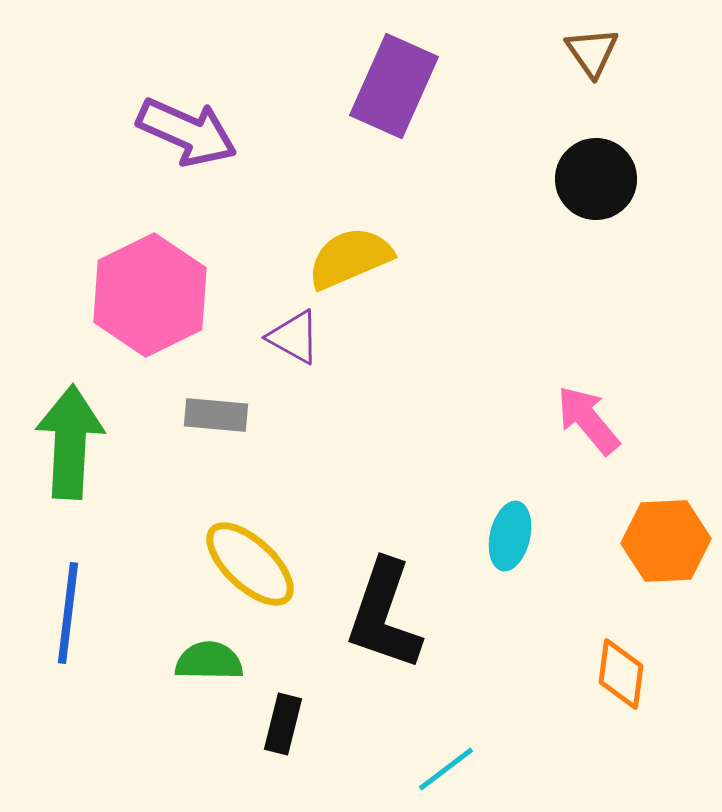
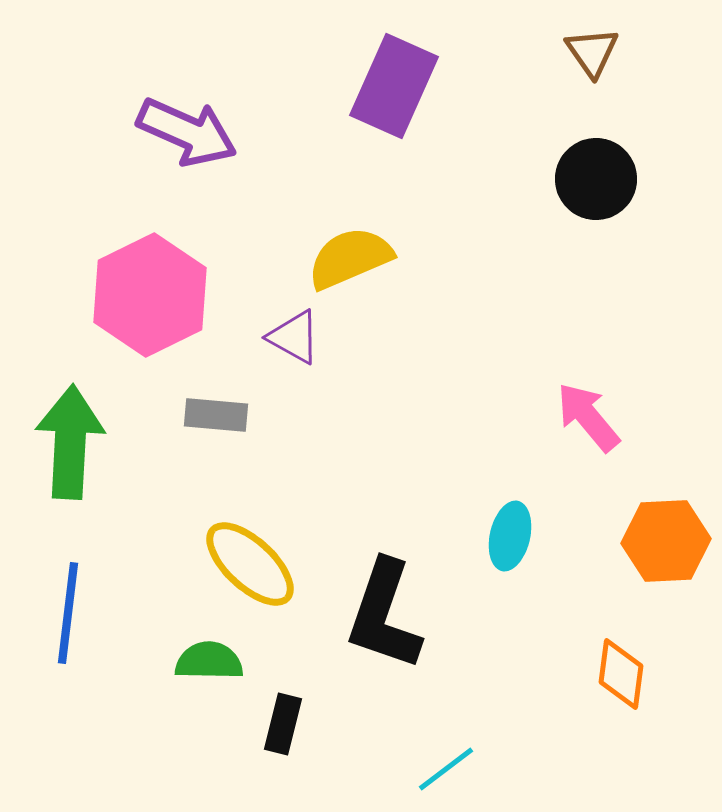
pink arrow: moved 3 px up
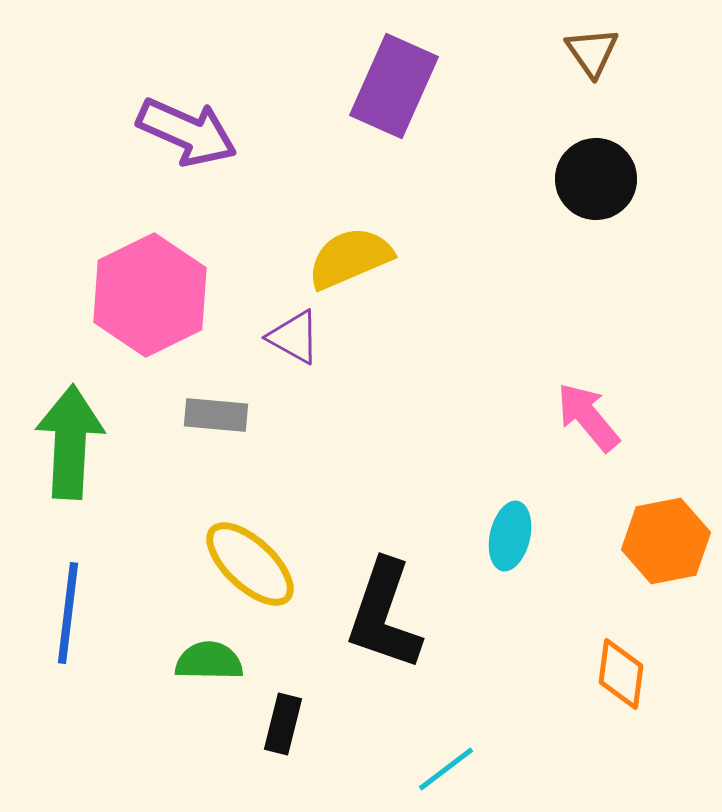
orange hexagon: rotated 8 degrees counterclockwise
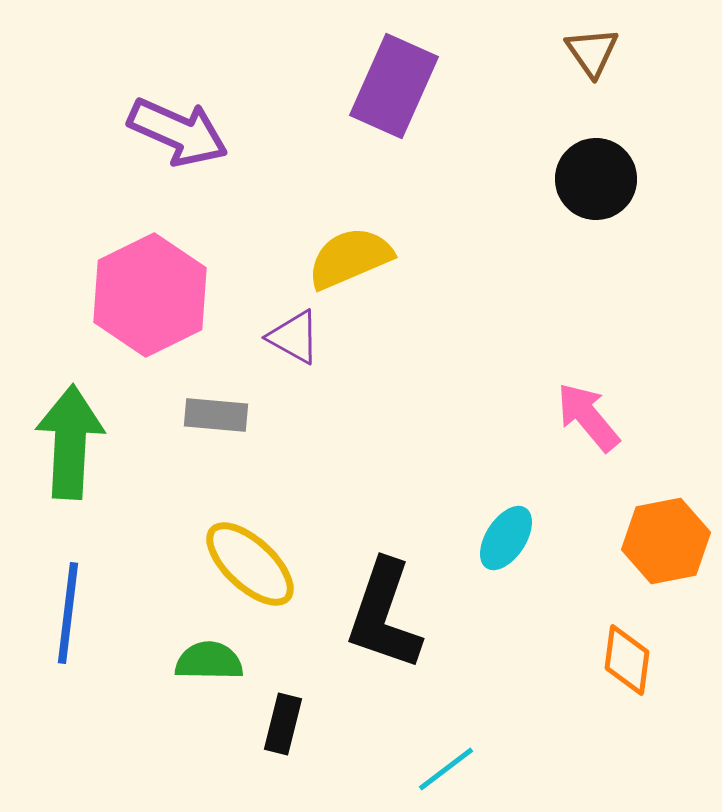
purple arrow: moved 9 px left
cyan ellipse: moved 4 px left, 2 px down; rotated 20 degrees clockwise
orange diamond: moved 6 px right, 14 px up
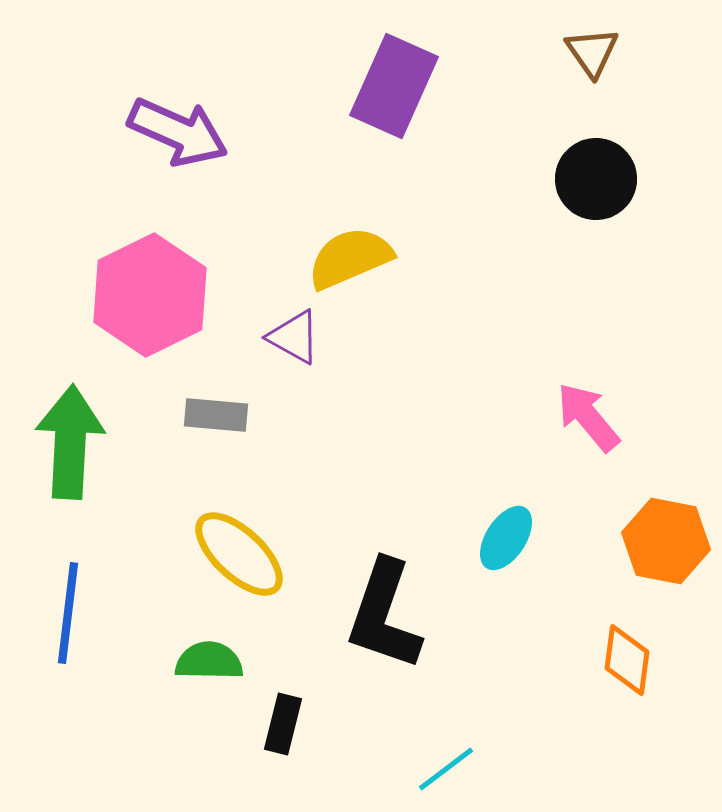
orange hexagon: rotated 22 degrees clockwise
yellow ellipse: moved 11 px left, 10 px up
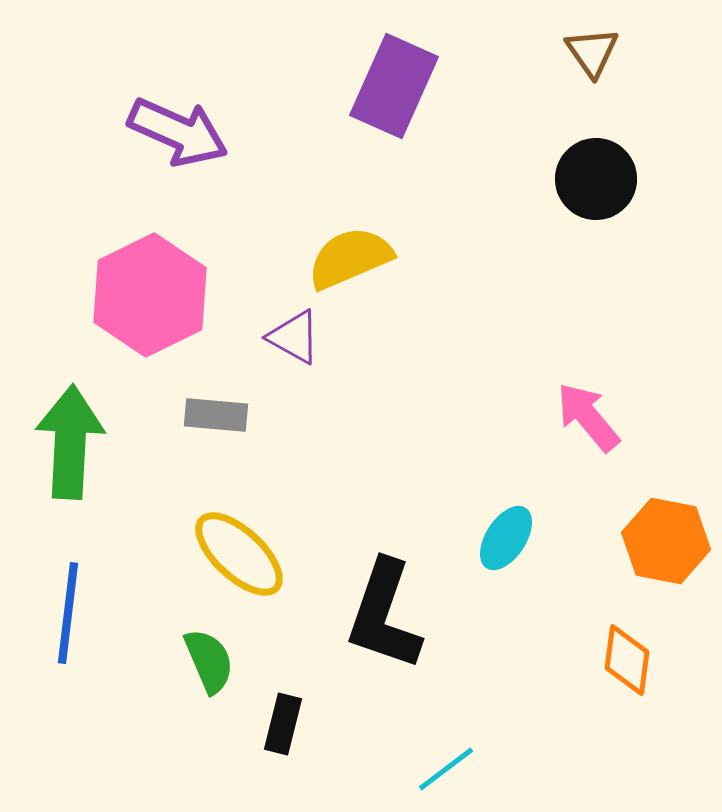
green semicircle: rotated 66 degrees clockwise
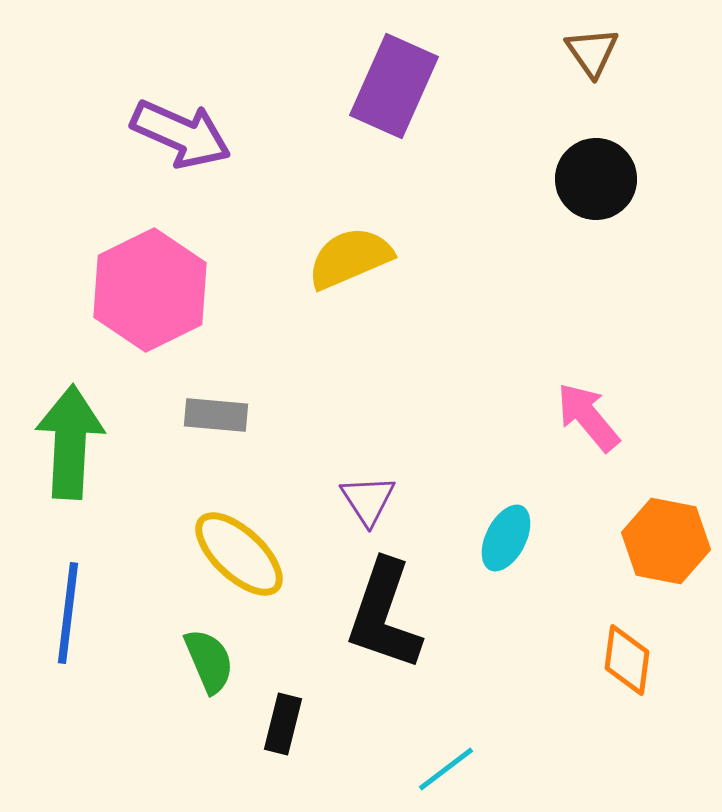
purple arrow: moved 3 px right, 2 px down
pink hexagon: moved 5 px up
purple triangle: moved 74 px right, 163 px down; rotated 28 degrees clockwise
cyan ellipse: rotated 6 degrees counterclockwise
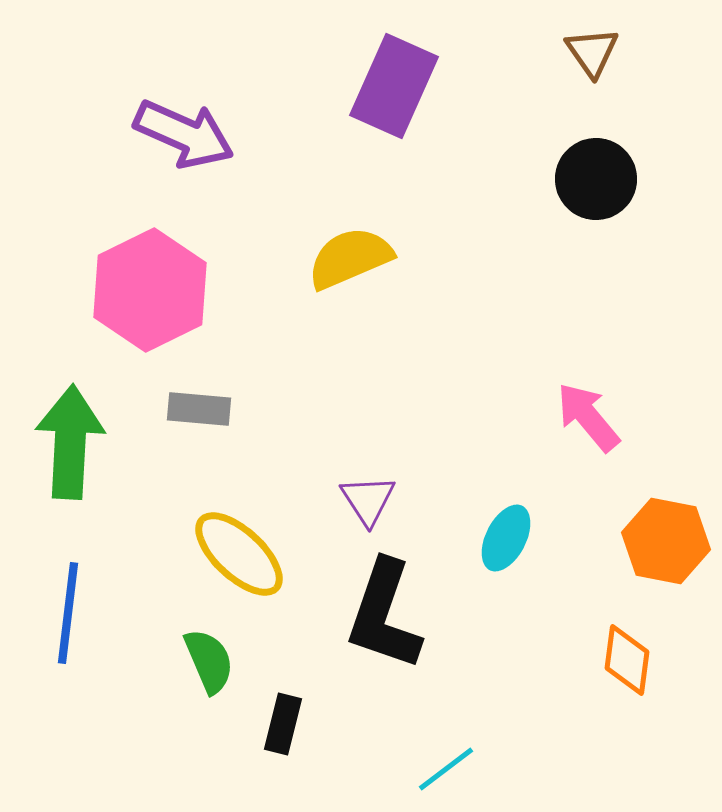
purple arrow: moved 3 px right
gray rectangle: moved 17 px left, 6 px up
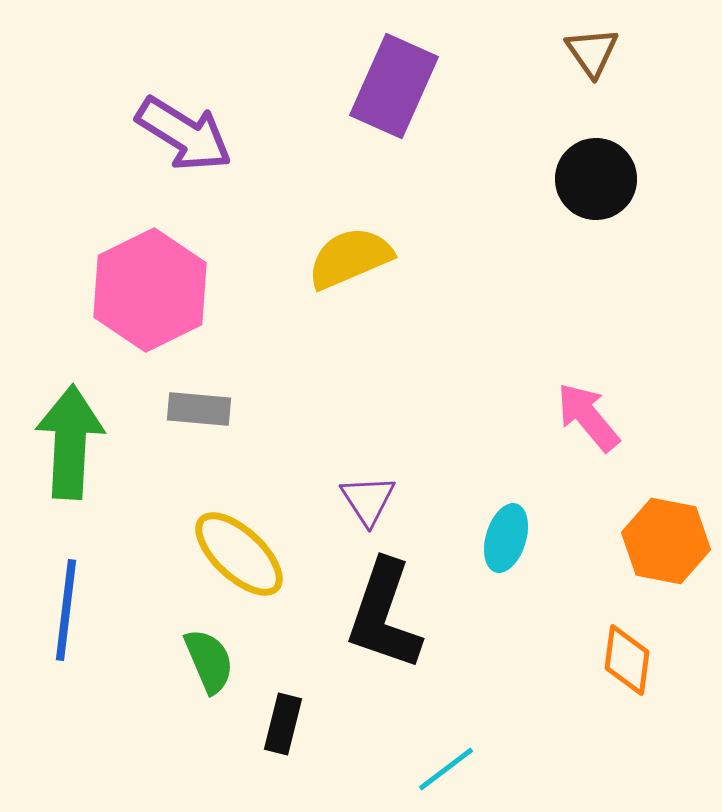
purple arrow: rotated 8 degrees clockwise
cyan ellipse: rotated 10 degrees counterclockwise
blue line: moved 2 px left, 3 px up
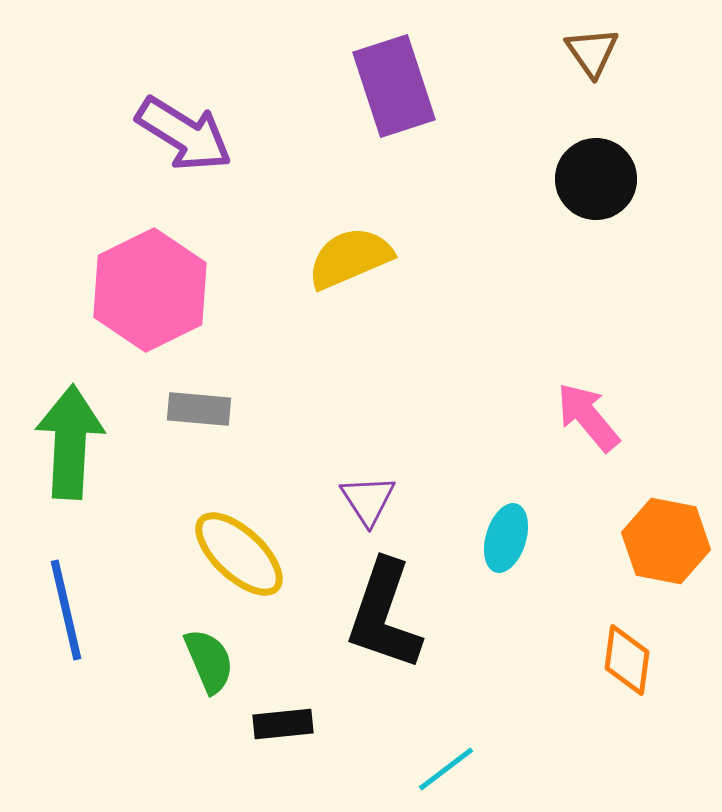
purple rectangle: rotated 42 degrees counterclockwise
blue line: rotated 20 degrees counterclockwise
black rectangle: rotated 70 degrees clockwise
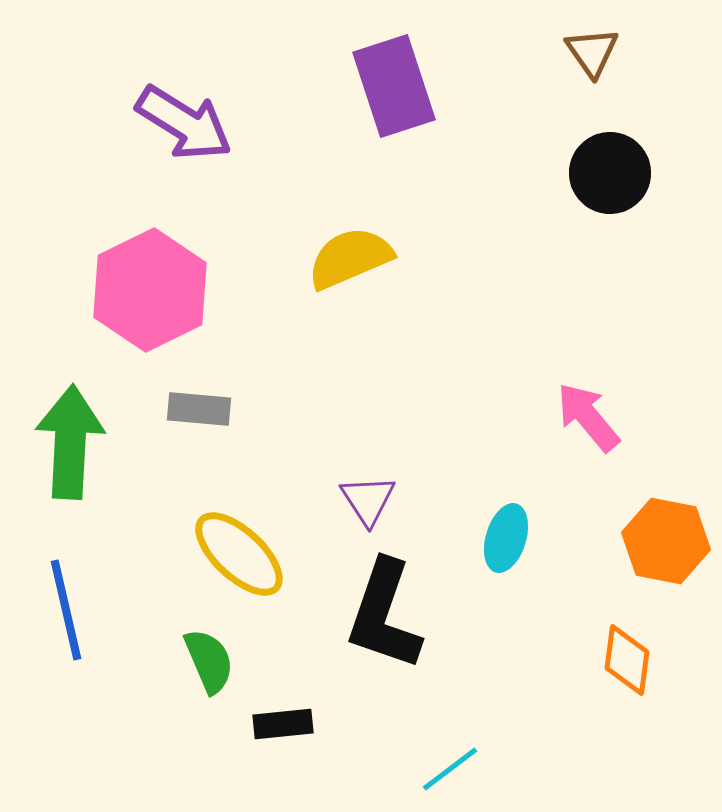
purple arrow: moved 11 px up
black circle: moved 14 px right, 6 px up
cyan line: moved 4 px right
